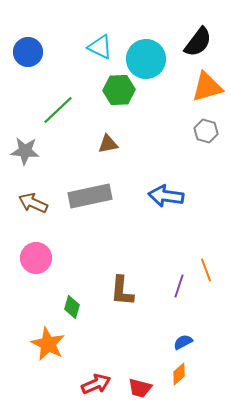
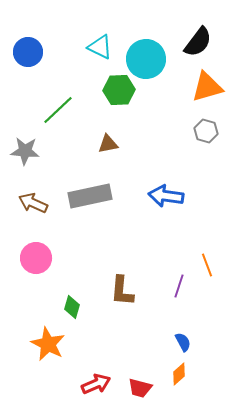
orange line: moved 1 px right, 5 px up
blue semicircle: rotated 90 degrees clockwise
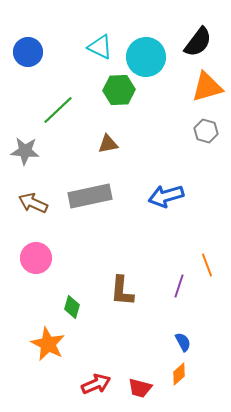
cyan circle: moved 2 px up
blue arrow: rotated 24 degrees counterclockwise
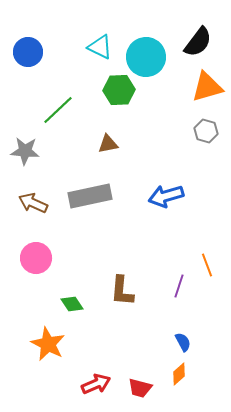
green diamond: moved 3 px up; rotated 50 degrees counterclockwise
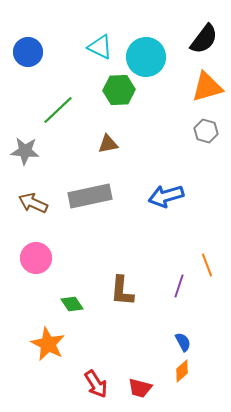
black semicircle: moved 6 px right, 3 px up
orange diamond: moved 3 px right, 3 px up
red arrow: rotated 80 degrees clockwise
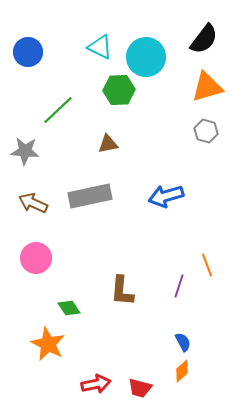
green diamond: moved 3 px left, 4 px down
red arrow: rotated 68 degrees counterclockwise
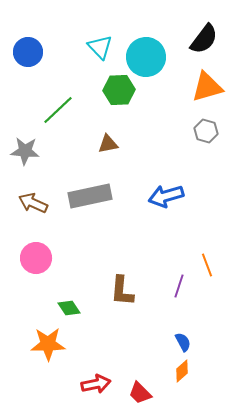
cyan triangle: rotated 20 degrees clockwise
orange star: rotated 28 degrees counterclockwise
red trapezoid: moved 5 px down; rotated 30 degrees clockwise
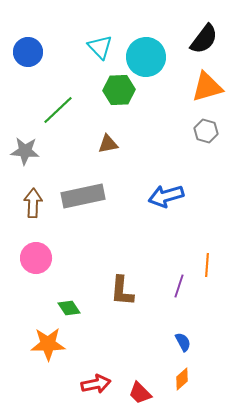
gray rectangle: moved 7 px left
brown arrow: rotated 68 degrees clockwise
orange line: rotated 25 degrees clockwise
orange diamond: moved 8 px down
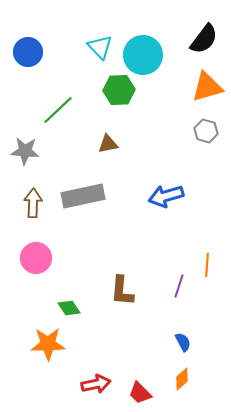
cyan circle: moved 3 px left, 2 px up
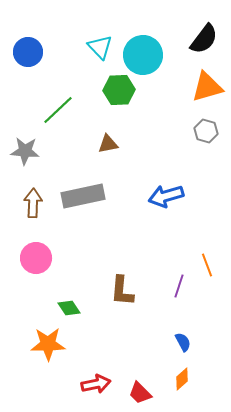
orange line: rotated 25 degrees counterclockwise
